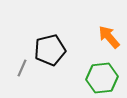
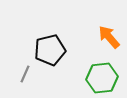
gray line: moved 3 px right, 6 px down
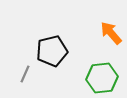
orange arrow: moved 2 px right, 4 px up
black pentagon: moved 2 px right, 1 px down
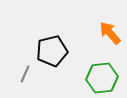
orange arrow: moved 1 px left
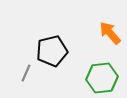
gray line: moved 1 px right, 1 px up
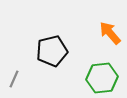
gray line: moved 12 px left, 6 px down
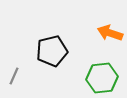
orange arrow: rotated 30 degrees counterclockwise
gray line: moved 3 px up
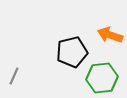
orange arrow: moved 2 px down
black pentagon: moved 20 px right, 1 px down
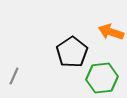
orange arrow: moved 1 px right, 3 px up
black pentagon: rotated 20 degrees counterclockwise
